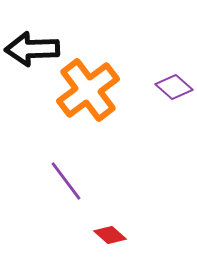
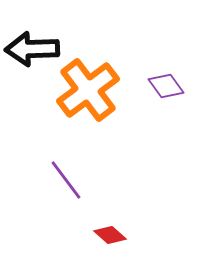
purple diamond: moved 8 px left, 1 px up; rotated 12 degrees clockwise
purple line: moved 1 px up
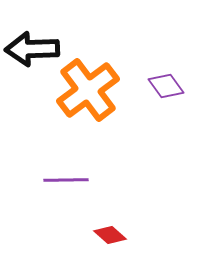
purple line: rotated 54 degrees counterclockwise
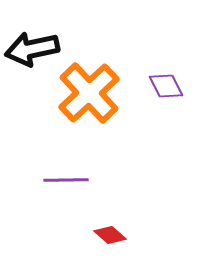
black arrow: rotated 10 degrees counterclockwise
purple diamond: rotated 9 degrees clockwise
orange cross: moved 1 px right, 3 px down; rotated 6 degrees counterclockwise
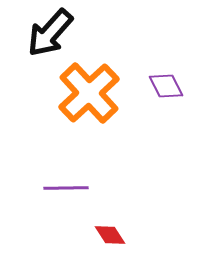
black arrow: moved 18 px right, 16 px up; rotated 36 degrees counterclockwise
purple line: moved 8 px down
red diamond: rotated 16 degrees clockwise
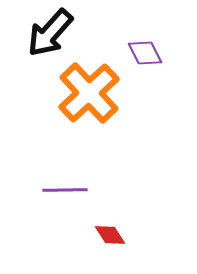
purple diamond: moved 21 px left, 33 px up
purple line: moved 1 px left, 2 px down
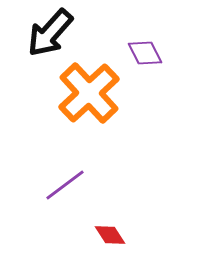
purple line: moved 5 px up; rotated 36 degrees counterclockwise
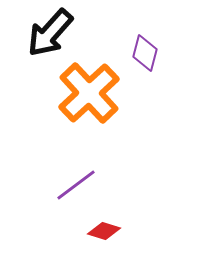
purple diamond: rotated 42 degrees clockwise
purple line: moved 11 px right
red diamond: moved 6 px left, 4 px up; rotated 40 degrees counterclockwise
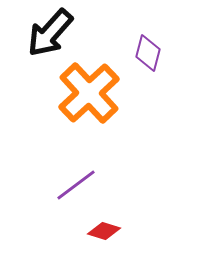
purple diamond: moved 3 px right
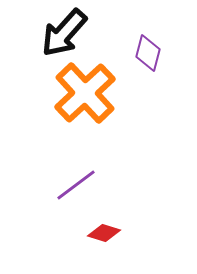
black arrow: moved 14 px right
orange cross: moved 4 px left
red diamond: moved 2 px down
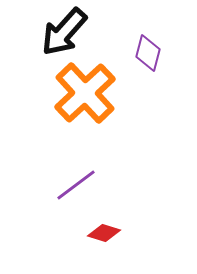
black arrow: moved 1 px up
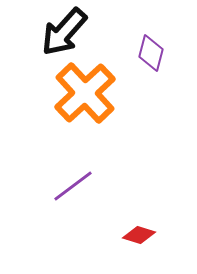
purple diamond: moved 3 px right
purple line: moved 3 px left, 1 px down
red diamond: moved 35 px right, 2 px down
